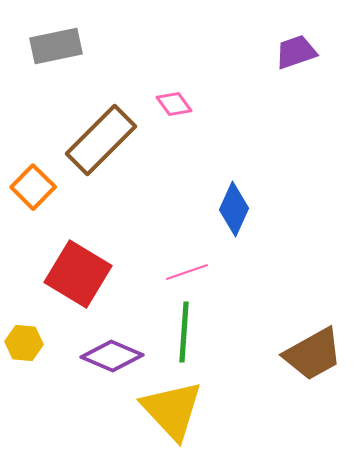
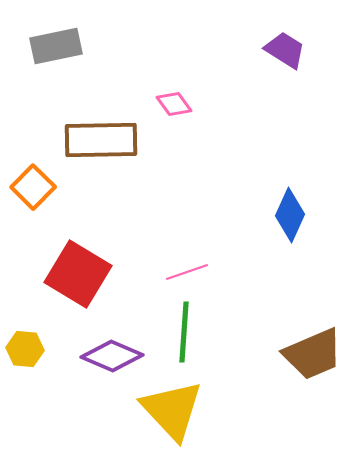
purple trapezoid: moved 11 px left, 2 px up; rotated 51 degrees clockwise
brown rectangle: rotated 44 degrees clockwise
blue diamond: moved 56 px right, 6 px down
yellow hexagon: moved 1 px right, 6 px down
brown trapezoid: rotated 6 degrees clockwise
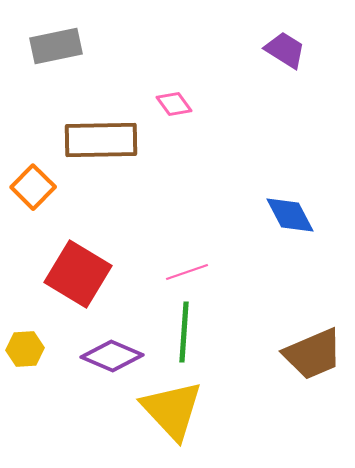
blue diamond: rotated 52 degrees counterclockwise
yellow hexagon: rotated 9 degrees counterclockwise
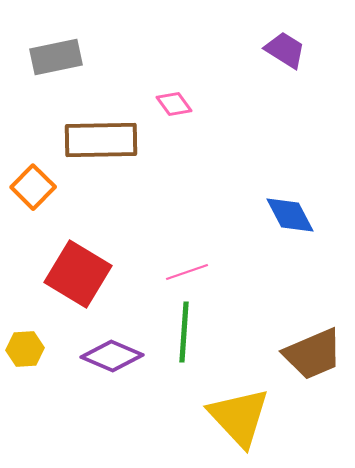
gray rectangle: moved 11 px down
yellow triangle: moved 67 px right, 7 px down
